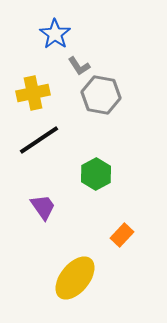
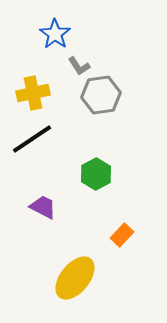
gray hexagon: rotated 18 degrees counterclockwise
black line: moved 7 px left, 1 px up
purple trapezoid: rotated 28 degrees counterclockwise
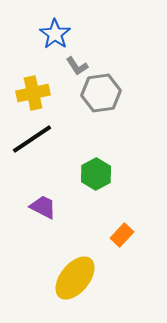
gray L-shape: moved 2 px left
gray hexagon: moved 2 px up
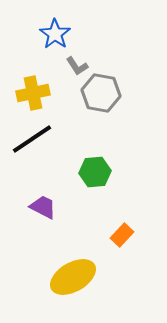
gray hexagon: rotated 18 degrees clockwise
green hexagon: moved 1 px left, 2 px up; rotated 24 degrees clockwise
yellow ellipse: moved 2 px left, 1 px up; rotated 21 degrees clockwise
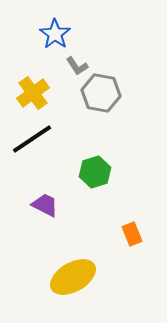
yellow cross: rotated 24 degrees counterclockwise
green hexagon: rotated 12 degrees counterclockwise
purple trapezoid: moved 2 px right, 2 px up
orange rectangle: moved 10 px right, 1 px up; rotated 65 degrees counterclockwise
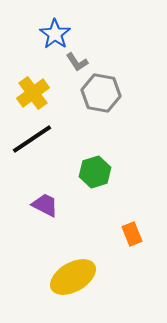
gray L-shape: moved 4 px up
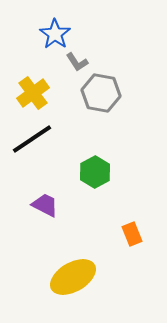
green hexagon: rotated 12 degrees counterclockwise
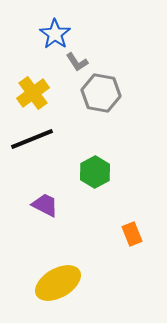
black line: rotated 12 degrees clockwise
yellow ellipse: moved 15 px left, 6 px down
